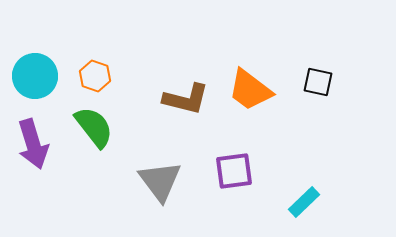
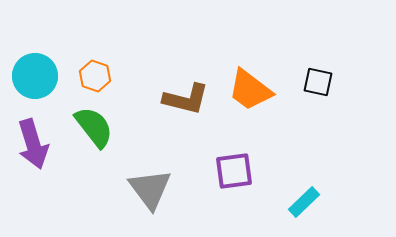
gray triangle: moved 10 px left, 8 px down
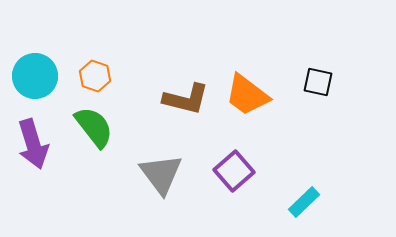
orange trapezoid: moved 3 px left, 5 px down
purple square: rotated 33 degrees counterclockwise
gray triangle: moved 11 px right, 15 px up
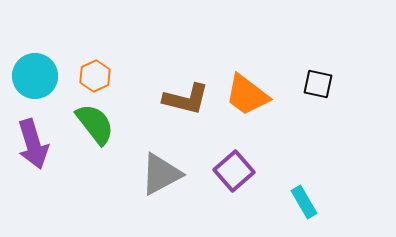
orange hexagon: rotated 16 degrees clockwise
black square: moved 2 px down
green semicircle: moved 1 px right, 3 px up
gray triangle: rotated 39 degrees clockwise
cyan rectangle: rotated 76 degrees counterclockwise
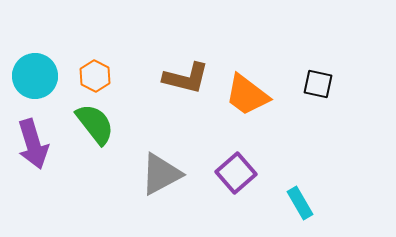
orange hexagon: rotated 8 degrees counterclockwise
brown L-shape: moved 21 px up
purple square: moved 2 px right, 2 px down
cyan rectangle: moved 4 px left, 1 px down
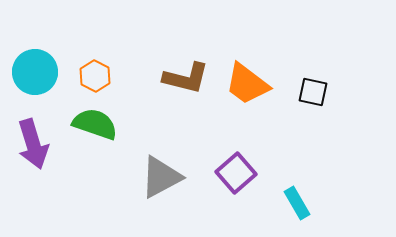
cyan circle: moved 4 px up
black square: moved 5 px left, 8 px down
orange trapezoid: moved 11 px up
green semicircle: rotated 33 degrees counterclockwise
gray triangle: moved 3 px down
cyan rectangle: moved 3 px left
